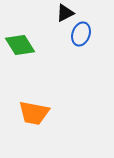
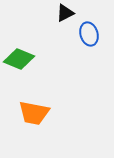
blue ellipse: moved 8 px right; rotated 35 degrees counterclockwise
green diamond: moved 1 px left, 14 px down; rotated 36 degrees counterclockwise
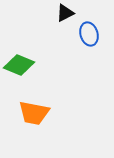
green diamond: moved 6 px down
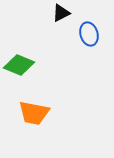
black triangle: moved 4 px left
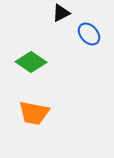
blue ellipse: rotated 25 degrees counterclockwise
green diamond: moved 12 px right, 3 px up; rotated 12 degrees clockwise
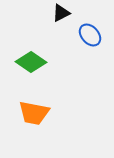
blue ellipse: moved 1 px right, 1 px down
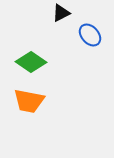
orange trapezoid: moved 5 px left, 12 px up
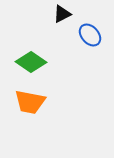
black triangle: moved 1 px right, 1 px down
orange trapezoid: moved 1 px right, 1 px down
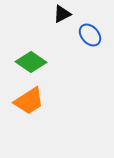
orange trapezoid: moved 1 px left, 1 px up; rotated 44 degrees counterclockwise
